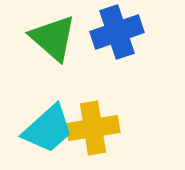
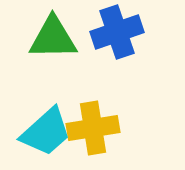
green triangle: rotated 42 degrees counterclockwise
cyan trapezoid: moved 2 px left, 3 px down
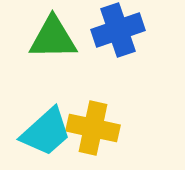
blue cross: moved 1 px right, 2 px up
yellow cross: rotated 21 degrees clockwise
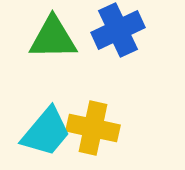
blue cross: rotated 6 degrees counterclockwise
cyan trapezoid: rotated 8 degrees counterclockwise
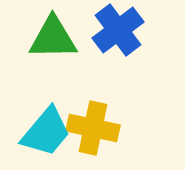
blue cross: rotated 12 degrees counterclockwise
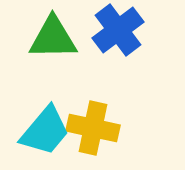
cyan trapezoid: moved 1 px left, 1 px up
